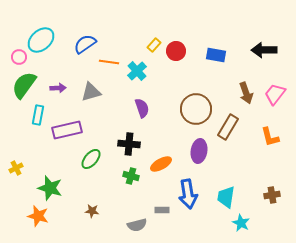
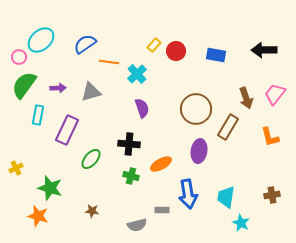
cyan cross: moved 3 px down
brown arrow: moved 5 px down
purple rectangle: rotated 52 degrees counterclockwise
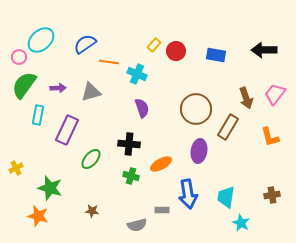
cyan cross: rotated 24 degrees counterclockwise
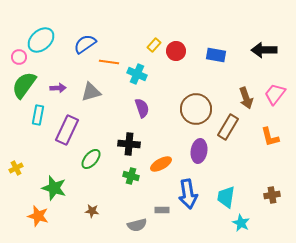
green star: moved 4 px right
